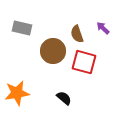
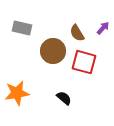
purple arrow: rotated 88 degrees clockwise
brown semicircle: moved 1 px up; rotated 12 degrees counterclockwise
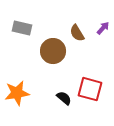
red square: moved 6 px right, 27 px down
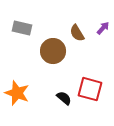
orange star: rotated 30 degrees clockwise
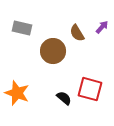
purple arrow: moved 1 px left, 1 px up
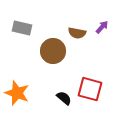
brown semicircle: rotated 48 degrees counterclockwise
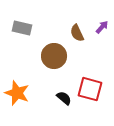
brown semicircle: rotated 54 degrees clockwise
brown circle: moved 1 px right, 5 px down
